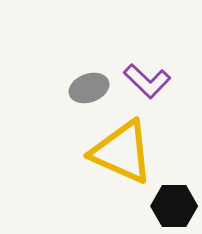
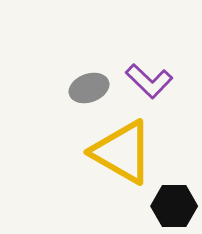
purple L-shape: moved 2 px right
yellow triangle: rotated 6 degrees clockwise
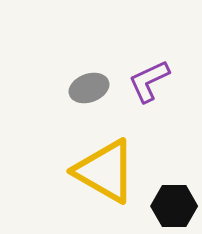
purple L-shape: rotated 111 degrees clockwise
yellow triangle: moved 17 px left, 19 px down
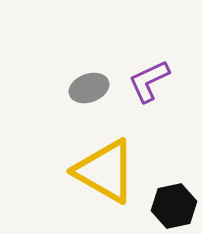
black hexagon: rotated 12 degrees counterclockwise
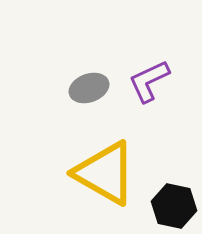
yellow triangle: moved 2 px down
black hexagon: rotated 24 degrees clockwise
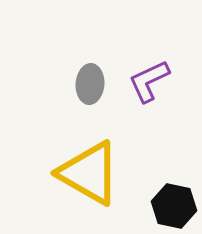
gray ellipse: moved 1 px right, 4 px up; rotated 66 degrees counterclockwise
yellow triangle: moved 16 px left
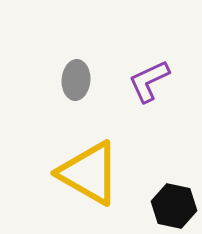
gray ellipse: moved 14 px left, 4 px up
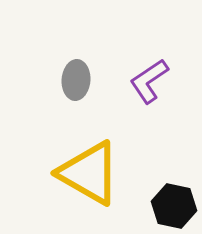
purple L-shape: rotated 9 degrees counterclockwise
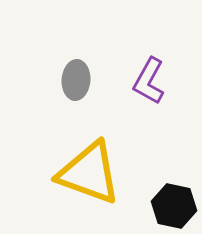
purple L-shape: rotated 27 degrees counterclockwise
yellow triangle: rotated 10 degrees counterclockwise
